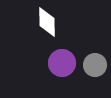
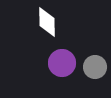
gray circle: moved 2 px down
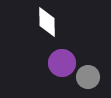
gray circle: moved 7 px left, 10 px down
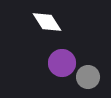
white diamond: rotated 32 degrees counterclockwise
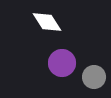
gray circle: moved 6 px right
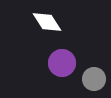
gray circle: moved 2 px down
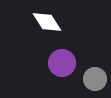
gray circle: moved 1 px right
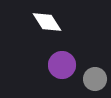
purple circle: moved 2 px down
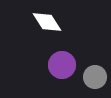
gray circle: moved 2 px up
